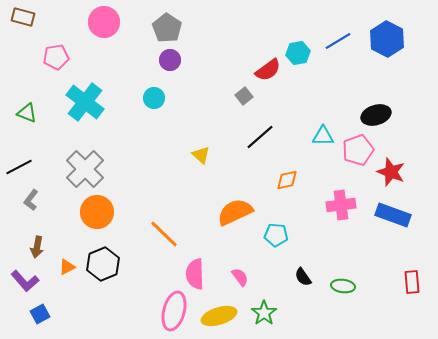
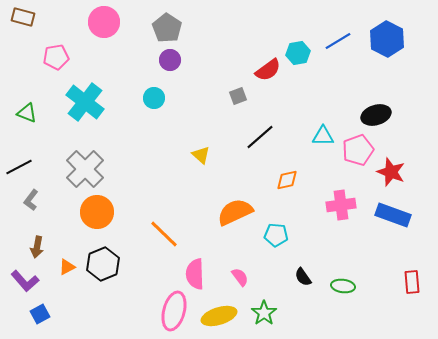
gray square at (244, 96): moved 6 px left; rotated 18 degrees clockwise
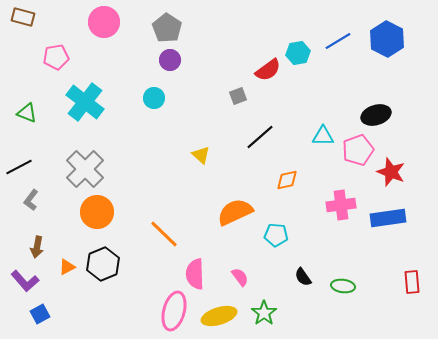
blue rectangle at (393, 215): moved 5 px left, 3 px down; rotated 28 degrees counterclockwise
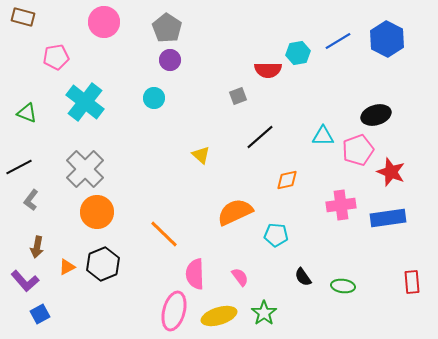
red semicircle at (268, 70): rotated 36 degrees clockwise
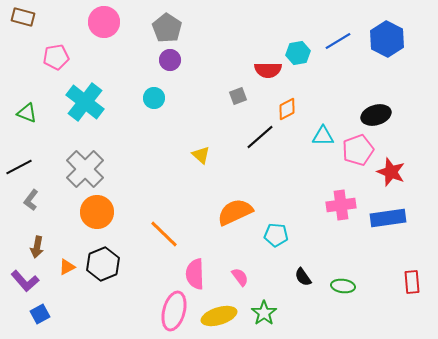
orange diamond at (287, 180): moved 71 px up; rotated 15 degrees counterclockwise
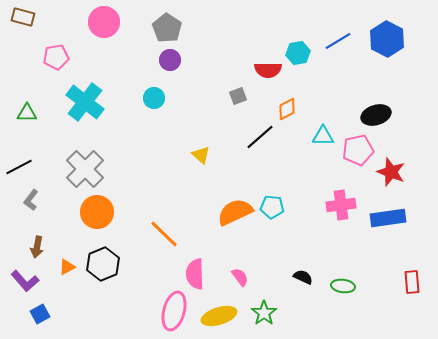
green triangle at (27, 113): rotated 20 degrees counterclockwise
pink pentagon at (358, 150): rotated 8 degrees clockwise
cyan pentagon at (276, 235): moved 4 px left, 28 px up
black semicircle at (303, 277): rotated 150 degrees clockwise
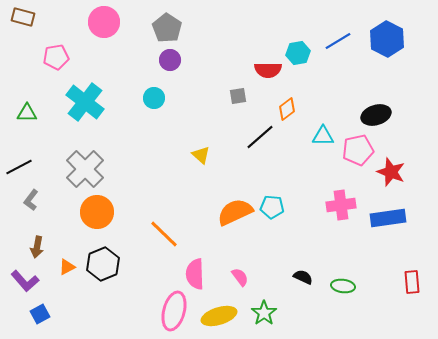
gray square at (238, 96): rotated 12 degrees clockwise
orange diamond at (287, 109): rotated 10 degrees counterclockwise
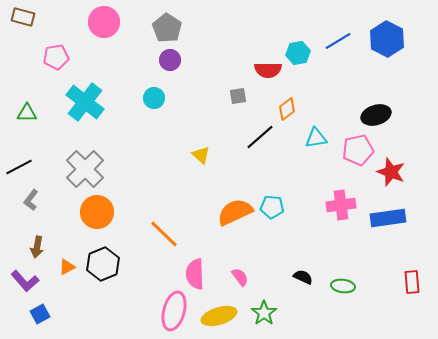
cyan triangle at (323, 136): moved 7 px left, 2 px down; rotated 10 degrees counterclockwise
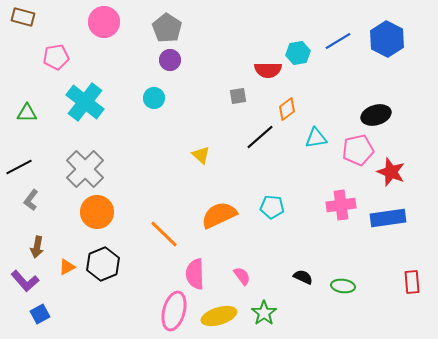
orange semicircle at (235, 212): moved 16 px left, 3 px down
pink semicircle at (240, 277): moved 2 px right, 1 px up
